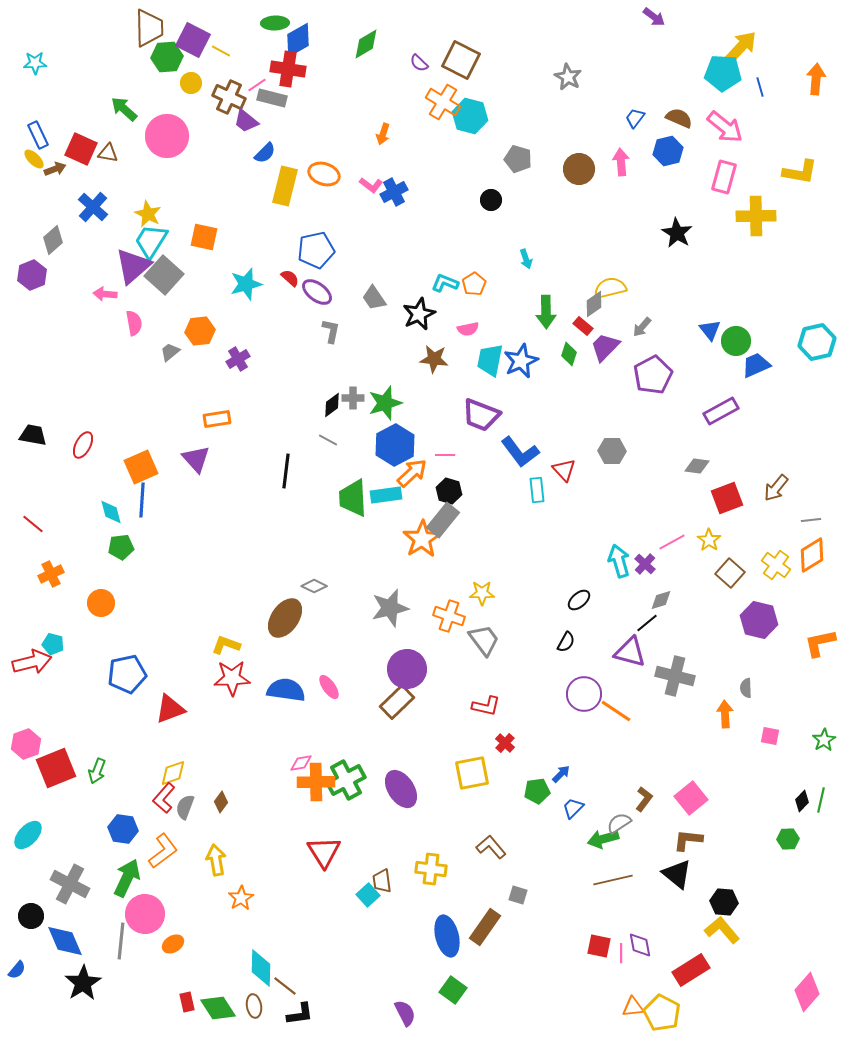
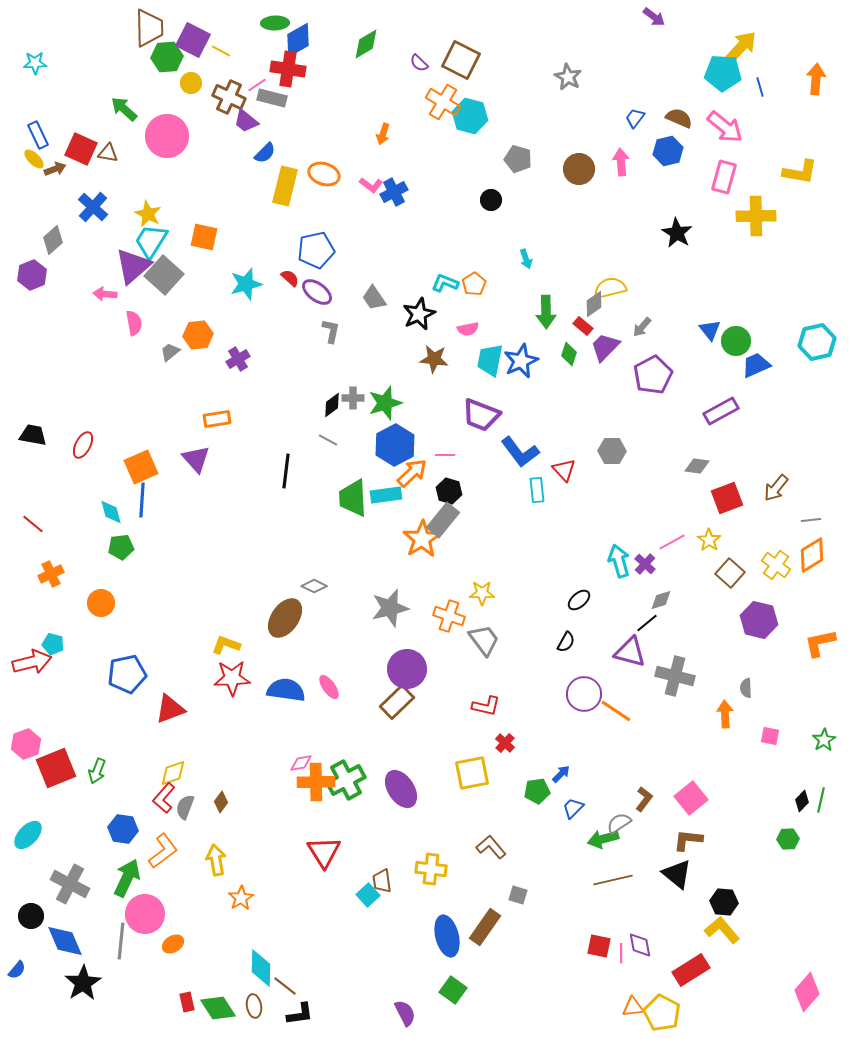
orange hexagon at (200, 331): moved 2 px left, 4 px down
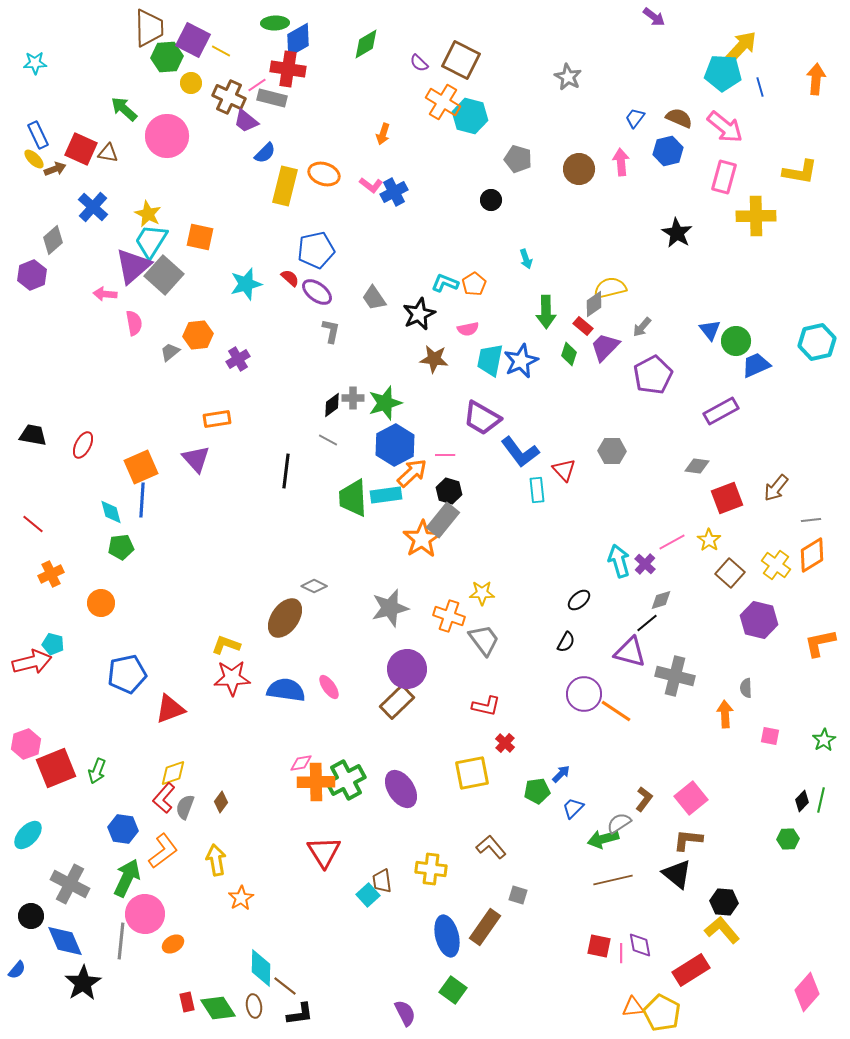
orange square at (204, 237): moved 4 px left
purple trapezoid at (481, 415): moved 1 px right, 3 px down; rotated 9 degrees clockwise
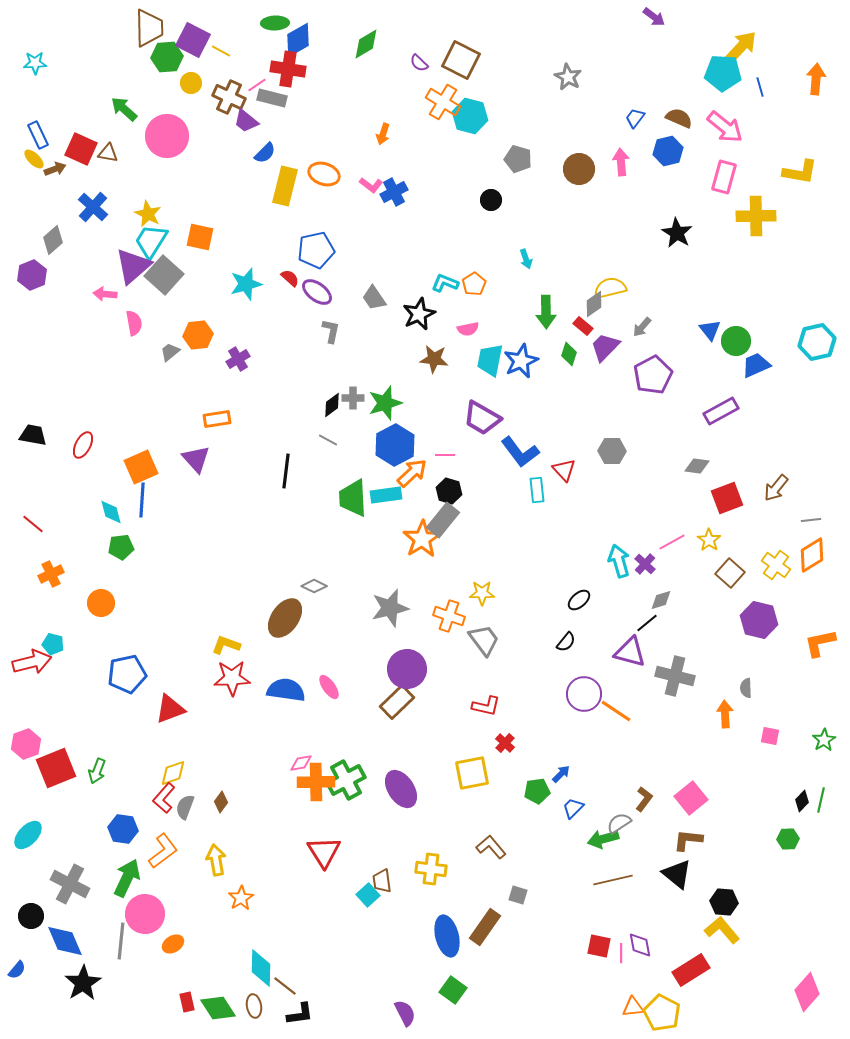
black semicircle at (566, 642): rotated 10 degrees clockwise
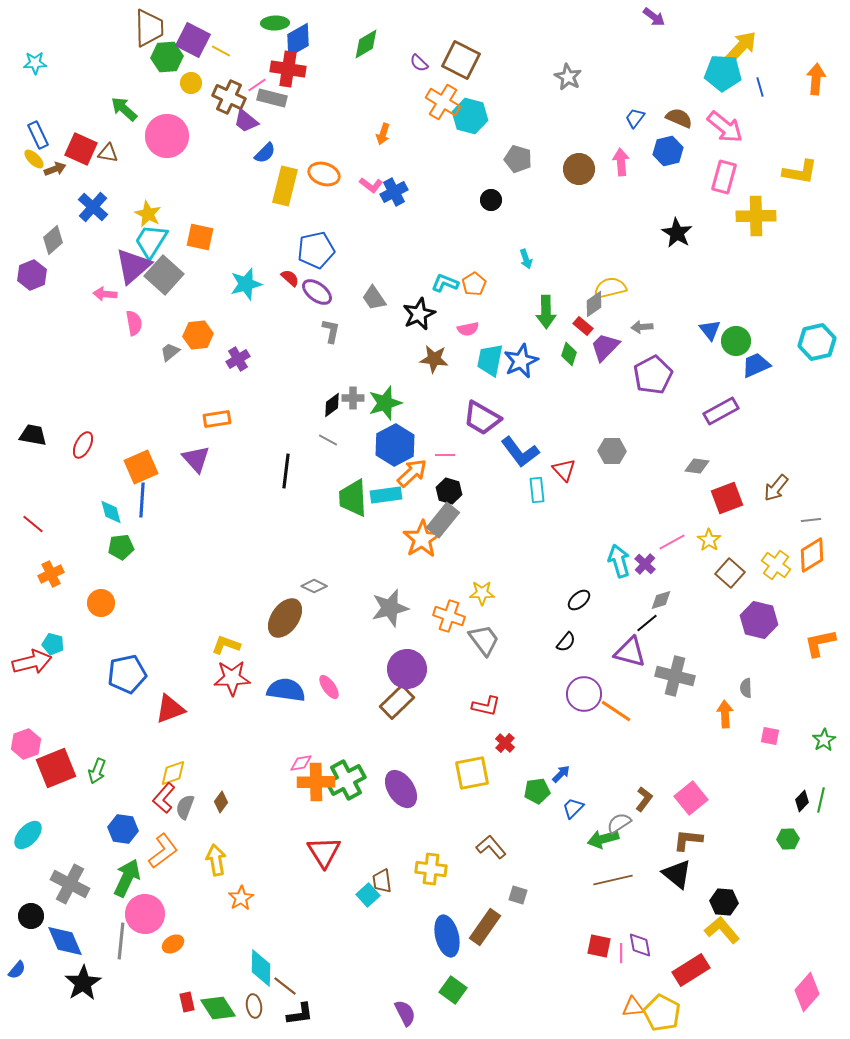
gray arrow at (642, 327): rotated 45 degrees clockwise
